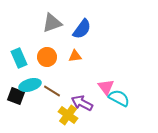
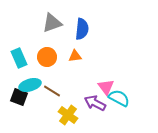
blue semicircle: rotated 30 degrees counterclockwise
black square: moved 3 px right, 1 px down
purple arrow: moved 13 px right
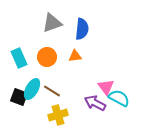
cyan ellipse: moved 2 px right, 4 px down; rotated 45 degrees counterclockwise
yellow cross: moved 10 px left; rotated 36 degrees clockwise
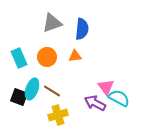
cyan ellipse: rotated 10 degrees counterclockwise
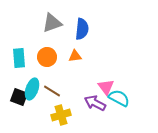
cyan rectangle: rotated 18 degrees clockwise
yellow cross: moved 3 px right
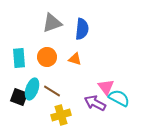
orange triangle: moved 3 px down; rotated 24 degrees clockwise
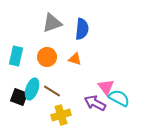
cyan rectangle: moved 3 px left, 2 px up; rotated 18 degrees clockwise
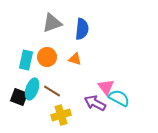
cyan rectangle: moved 10 px right, 4 px down
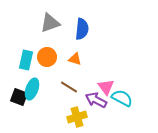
gray triangle: moved 2 px left
brown line: moved 17 px right, 4 px up
cyan semicircle: moved 3 px right
purple arrow: moved 1 px right, 3 px up
yellow cross: moved 16 px right, 2 px down
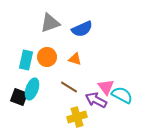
blue semicircle: rotated 60 degrees clockwise
cyan semicircle: moved 3 px up
